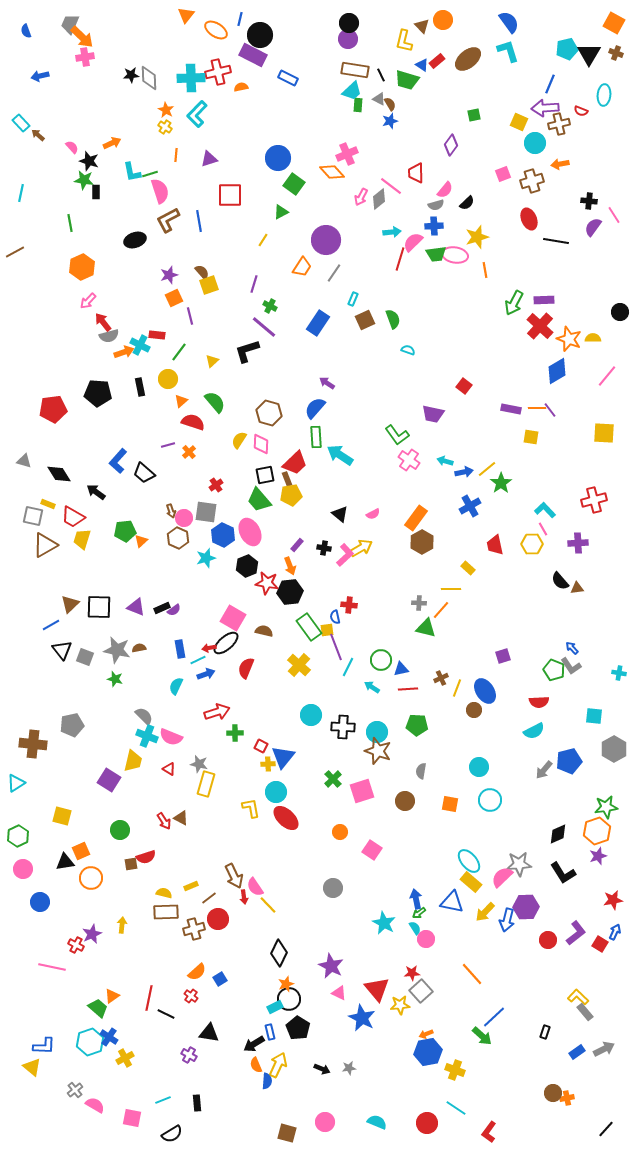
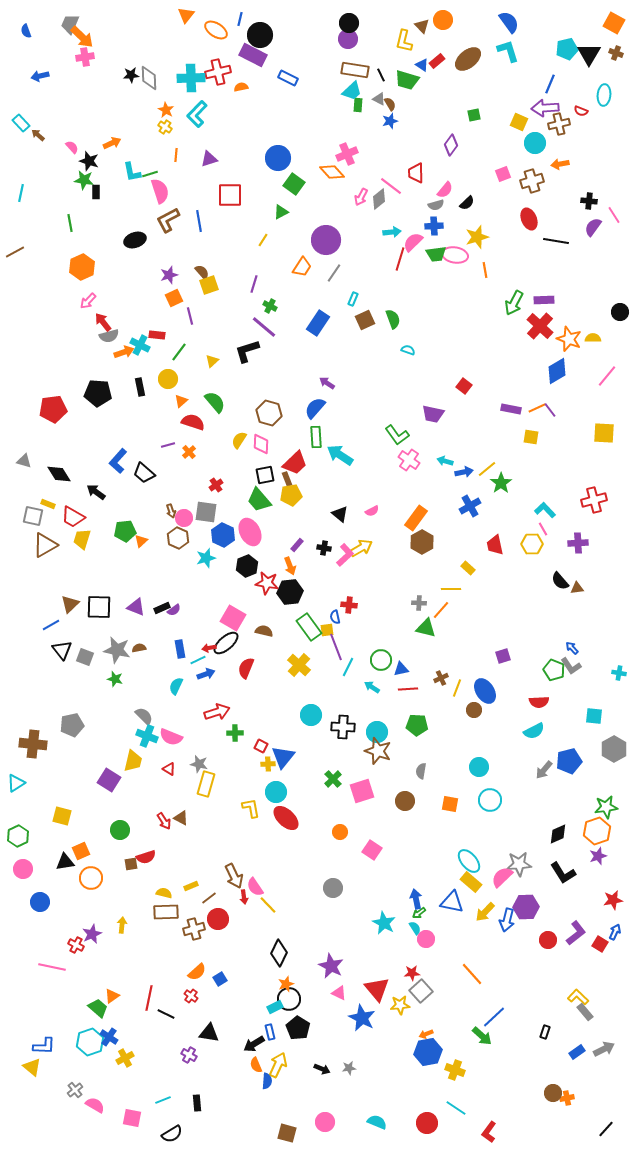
orange line at (537, 408): rotated 24 degrees counterclockwise
pink semicircle at (373, 514): moved 1 px left, 3 px up
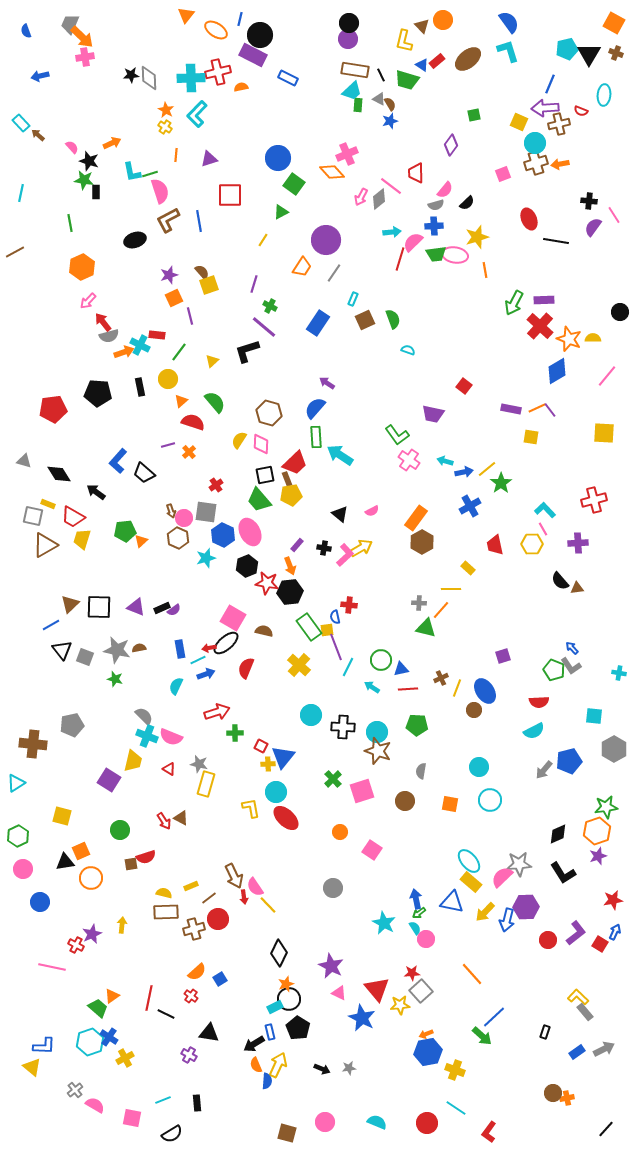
brown cross at (532, 181): moved 4 px right, 18 px up
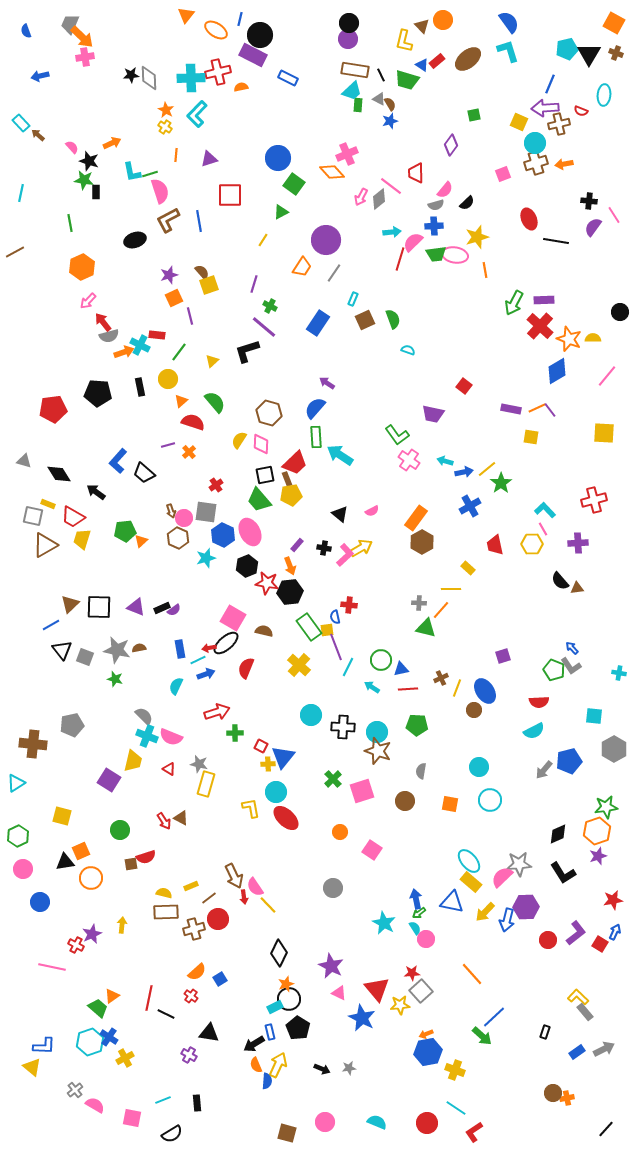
orange arrow at (560, 164): moved 4 px right
red L-shape at (489, 1132): moved 15 px left; rotated 20 degrees clockwise
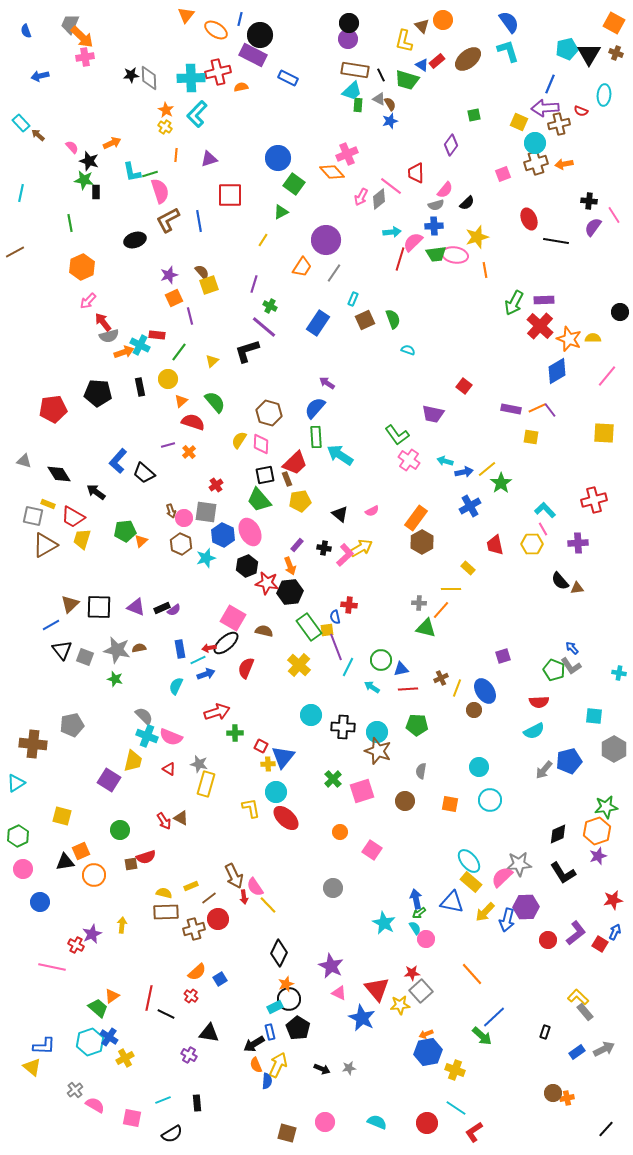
yellow pentagon at (291, 495): moved 9 px right, 6 px down
brown hexagon at (178, 538): moved 3 px right, 6 px down
orange circle at (91, 878): moved 3 px right, 3 px up
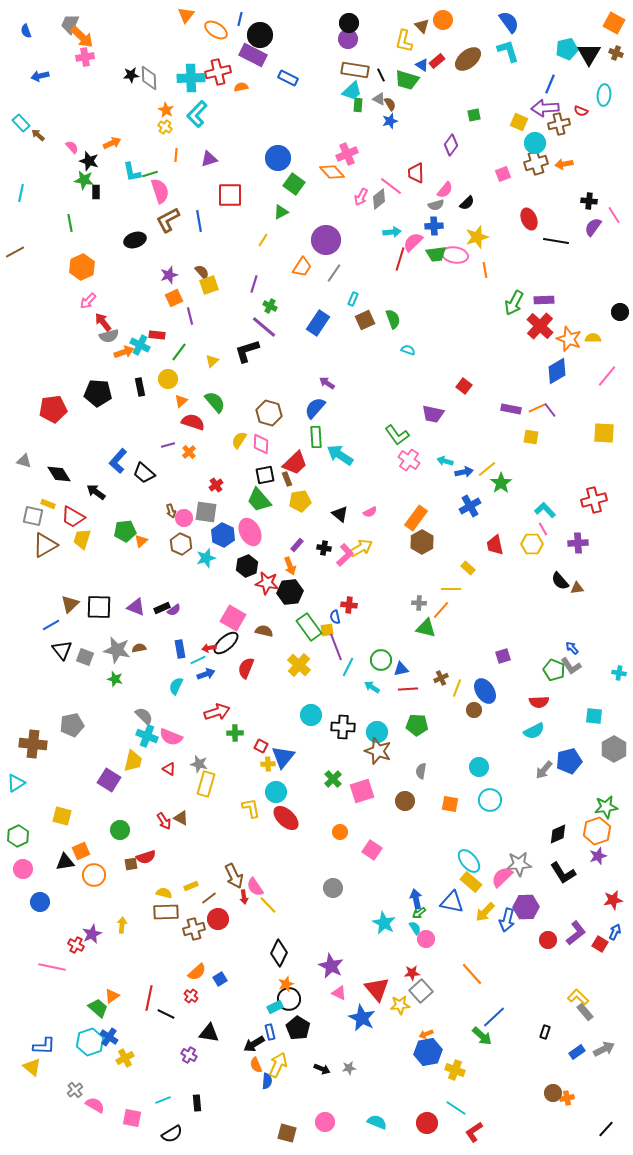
pink semicircle at (372, 511): moved 2 px left, 1 px down
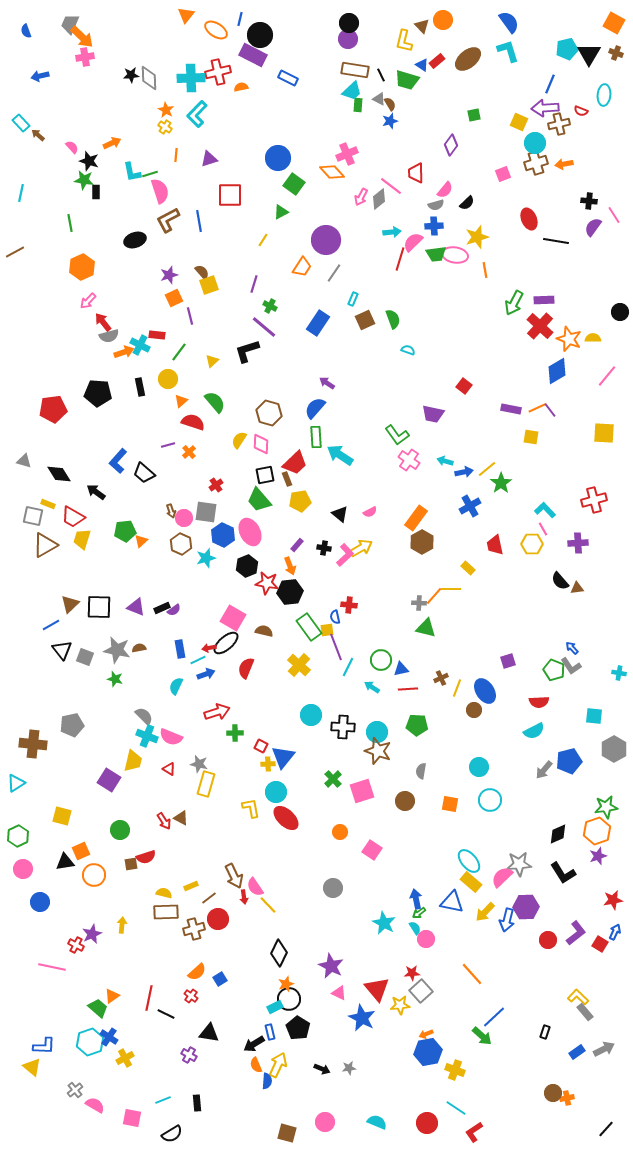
orange line at (441, 610): moved 7 px left, 14 px up
purple square at (503, 656): moved 5 px right, 5 px down
